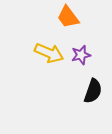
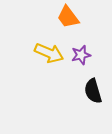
black semicircle: rotated 145 degrees clockwise
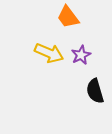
purple star: rotated 12 degrees counterclockwise
black semicircle: moved 2 px right
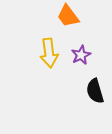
orange trapezoid: moved 1 px up
yellow arrow: rotated 60 degrees clockwise
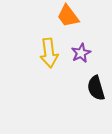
purple star: moved 2 px up
black semicircle: moved 1 px right, 3 px up
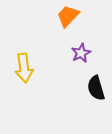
orange trapezoid: rotated 80 degrees clockwise
yellow arrow: moved 25 px left, 15 px down
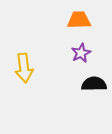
orange trapezoid: moved 11 px right, 4 px down; rotated 45 degrees clockwise
black semicircle: moved 2 px left, 4 px up; rotated 105 degrees clockwise
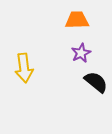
orange trapezoid: moved 2 px left
black semicircle: moved 2 px right, 2 px up; rotated 40 degrees clockwise
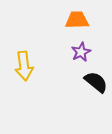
purple star: moved 1 px up
yellow arrow: moved 2 px up
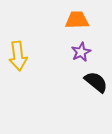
yellow arrow: moved 6 px left, 10 px up
